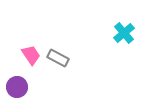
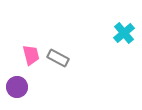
pink trapezoid: rotated 20 degrees clockwise
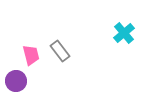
gray rectangle: moved 2 px right, 7 px up; rotated 25 degrees clockwise
purple circle: moved 1 px left, 6 px up
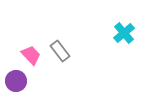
pink trapezoid: rotated 30 degrees counterclockwise
